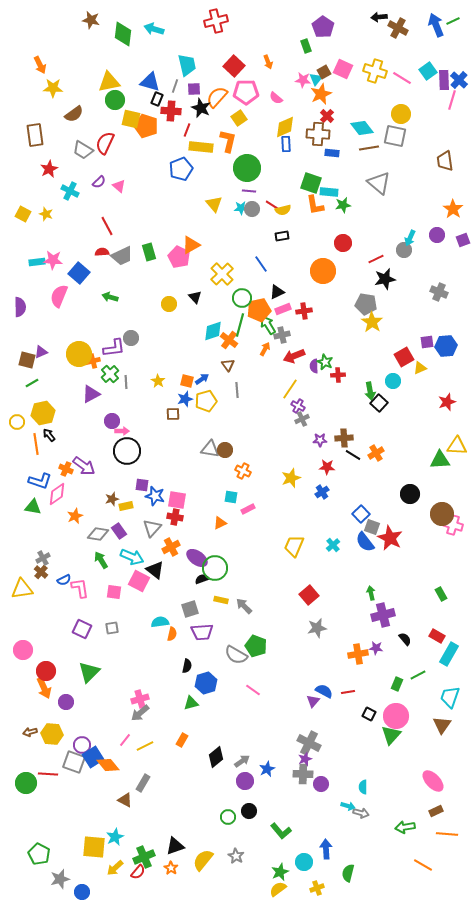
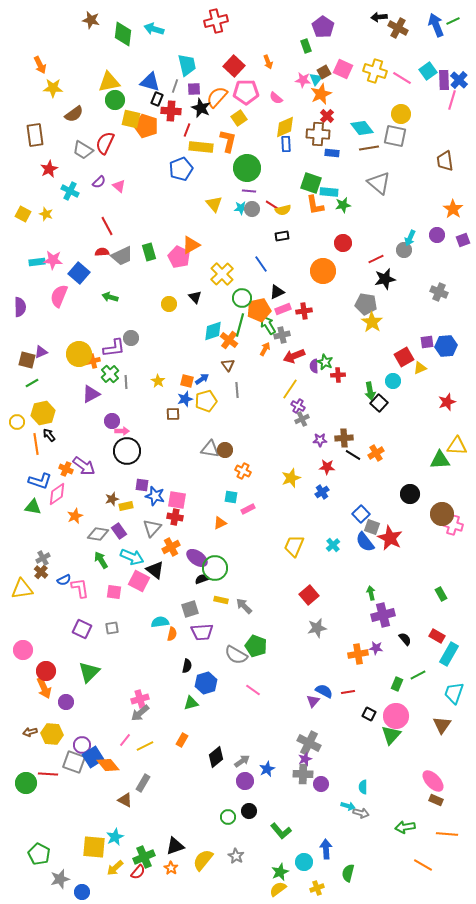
cyan trapezoid at (450, 697): moved 4 px right, 4 px up
brown rectangle at (436, 811): moved 11 px up; rotated 48 degrees clockwise
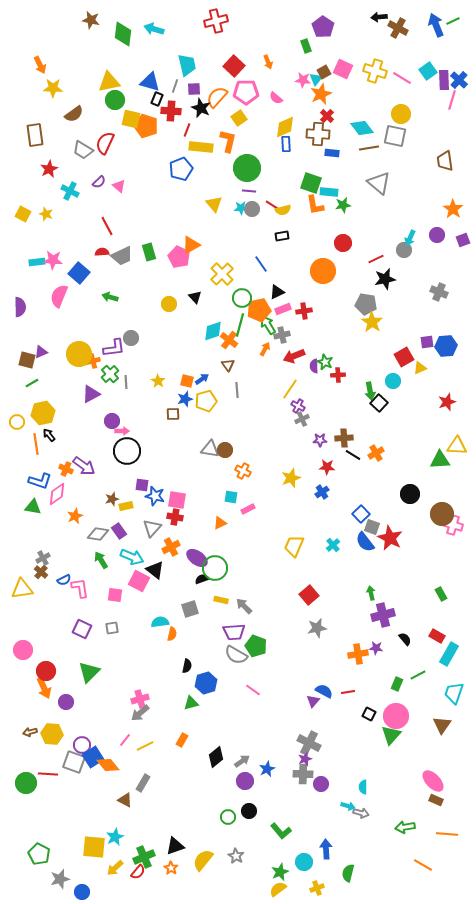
pink square at (114, 592): moved 1 px right, 3 px down
purple trapezoid at (202, 632): moved 32 px right
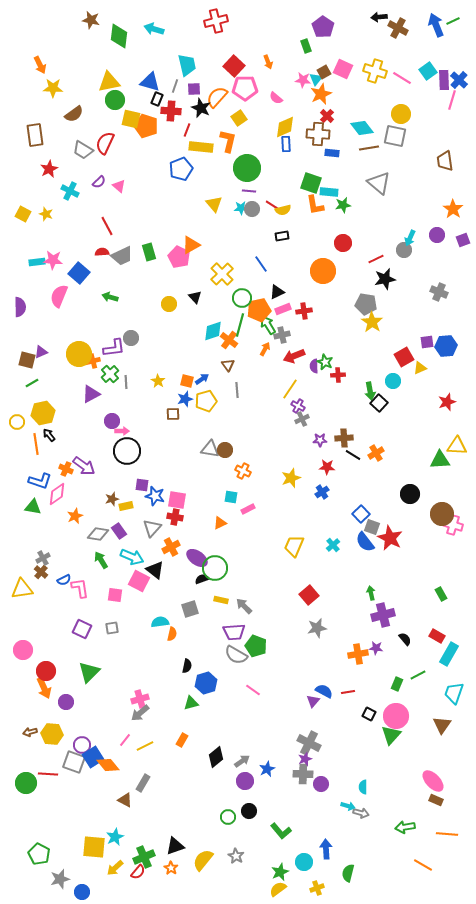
green diamond at (123, 34): moved 4 px left, 2 px down
pink pentagon at (246, 92): moved 1 px left, 4 px up
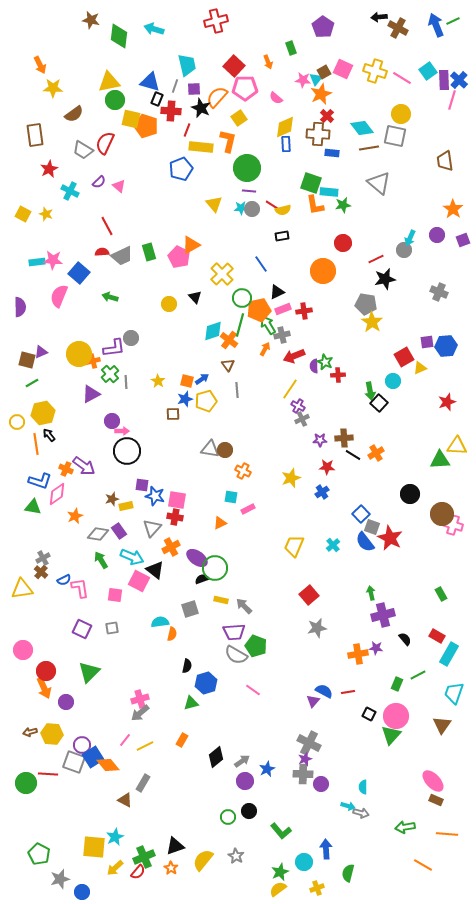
green rectangle at (306, 46): moved 15 px left, 2 px down
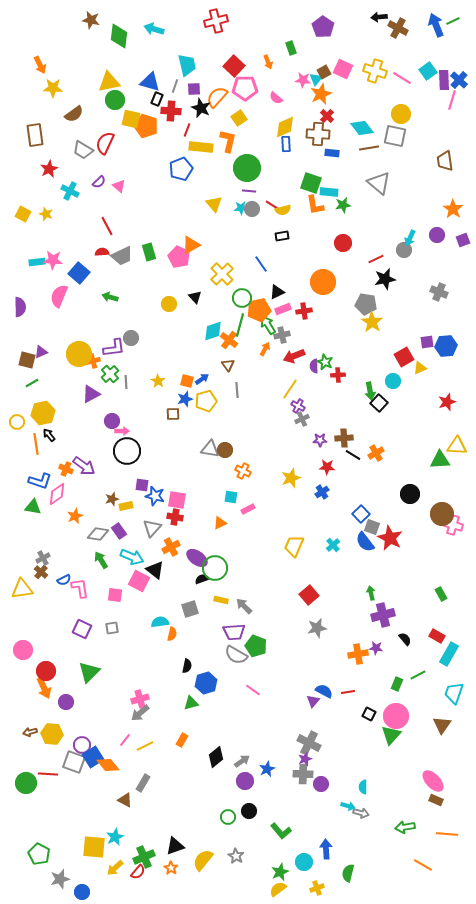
orange circle at (323, 271): moved 11 px down
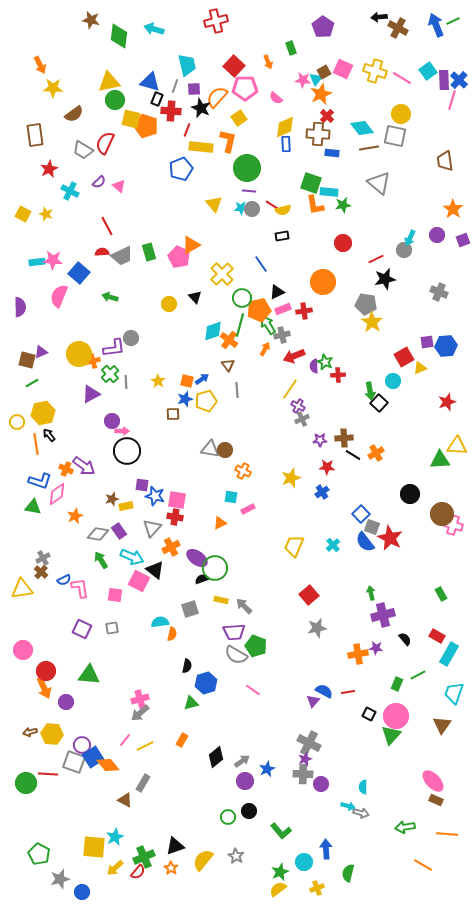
green triangle at (89, 672): moved 3 px down; rotated 50 degrees clockwise
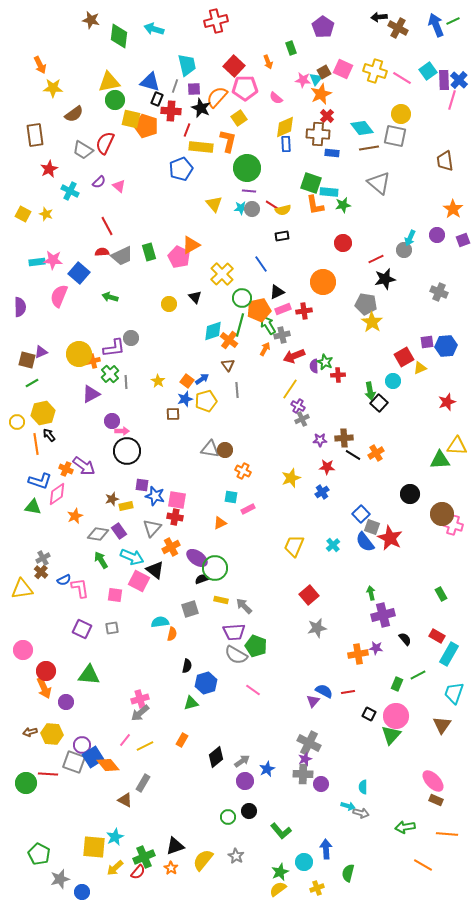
orange square at (187, 381): rotated 24 degrees clockwise
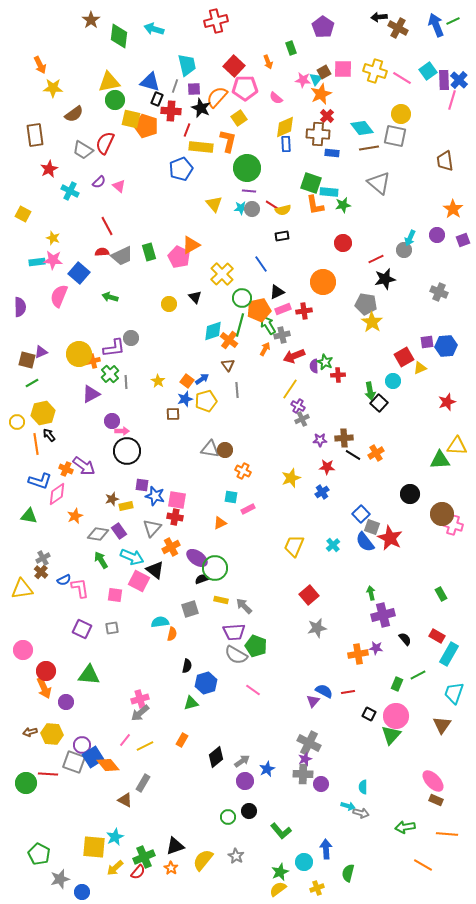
brown star at (91, 20): rotated 24 degrees clockwise
pink square at (343, 69): rotated 24 degrees counterclockwise
yellow star at (46, 214): moved 7 px right, 24 px down
green triangle at (33, 507): moved 4 px left, 9 px down
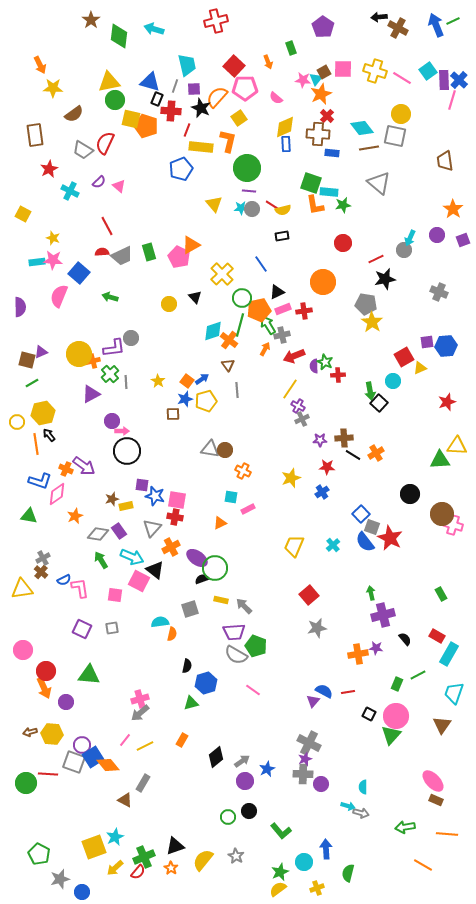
yellow square at (94, 847): rotated 25 degrees counterclockwise
